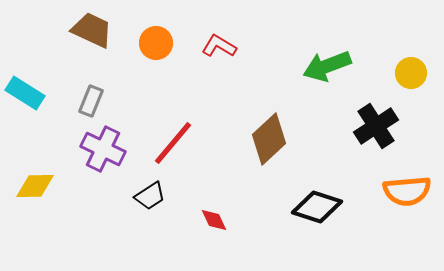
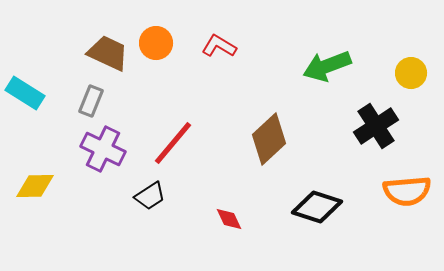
brown trapezoid: moved 16 px right, 23 px down
red diamond: moved 15 px right, 1 px up
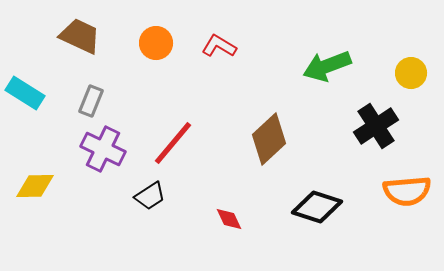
brown trapezoid: moved 28 px left, 17 px up
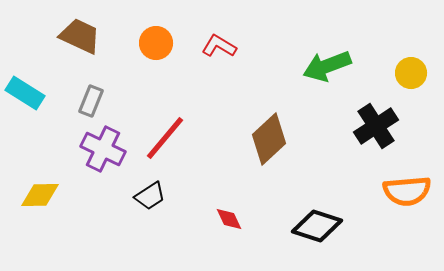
red line: moved 8 px left, 5 px up
yellow diamond: moved 5 px right, 9 px down
black diamond: moved 19 px down
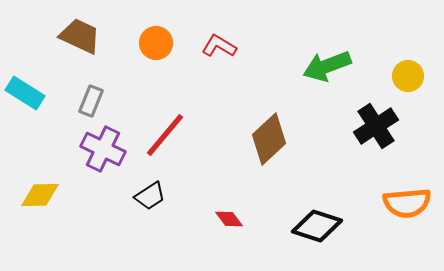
yellow circle: moved 3 px left, 3 px down
red line: moved 3 px up
orange semicircle: moved 12 px down
red diamond: rotated 12 degrees counterclockwise
